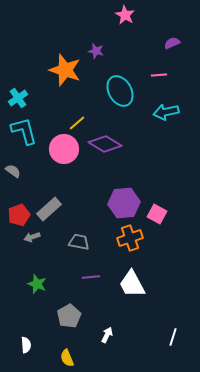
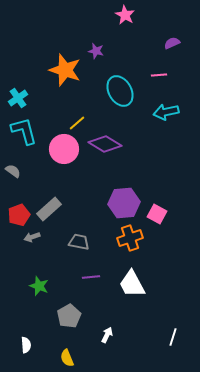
green star: moved 2 px right, 2 px down
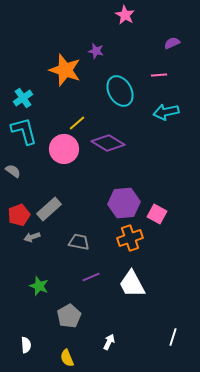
cyan cross: moved 5 px right
purple diamond: moved 3 px right, 1 px up
purple line: rotated 18 degrees counterclockwise
white arrow: moved 2 px right, 7 px down
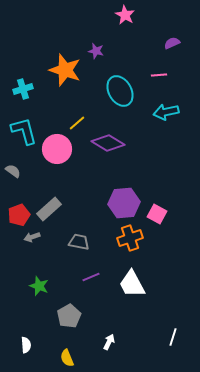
cyan cross: moved 9 px up; rotated 18 degrees clockwise
pink circle: moved 7 px left
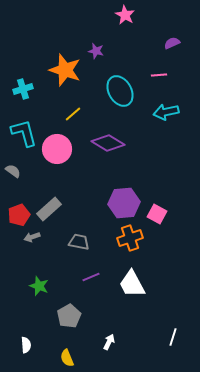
yellow line: moved 4 px left, 9 px up
cyan L-shape: moved 2 px down
